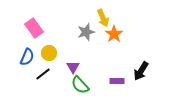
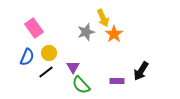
black line: moved 3 px right, 2 px up
green semicircle: moved 1 px right
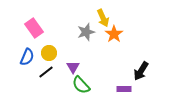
purple rectangle: moved 7 px right, 8 px down
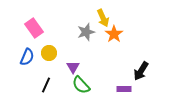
black line: moved 13 px down; rotated 28 degrees counterclockwise
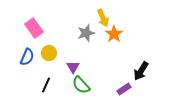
gray star: moved 1 px down
purple rectangle: rotated 32 degrees counterclockwise
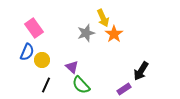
yellow circle: moved 7 px left, 7 px down
blue semicircle: moved 5 px up
purple triangle: moved 1 px left; rotated 16 degrees counterclockwise
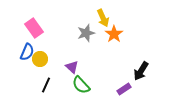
yellow circle: moved 2 px left, 1 px up
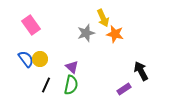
pink rectangle: moved 3 px left, 3 px up
orange star: moved 1 px right; rotated 24 degrees counterclockwise
blue semicircle: moved 1 px left, 7 px down; rotated 60 degrees counterclockwise
black arrow: rotated 120 degrees clockwise
green semicircle: moved 10 px left; rotated 126 degrees counterclockwise
